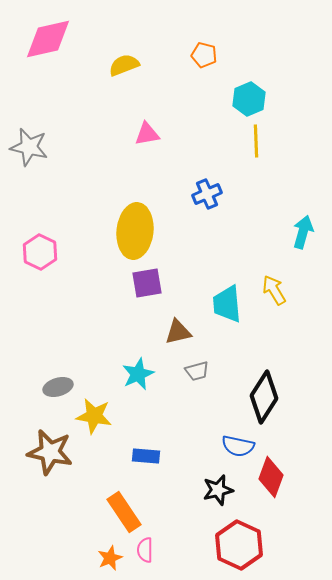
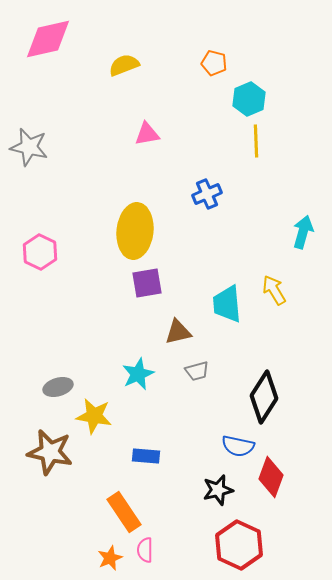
orange pentagon: moved 10 px right, 8 px down
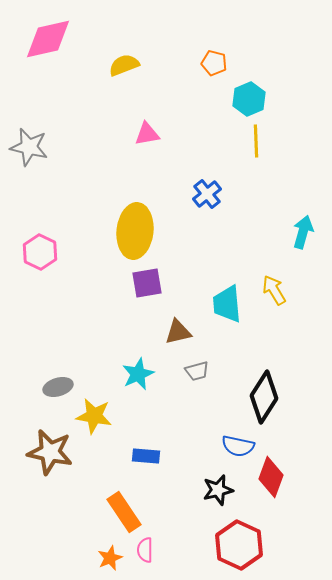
blue cross: rotated 16 degrees counterclockwise
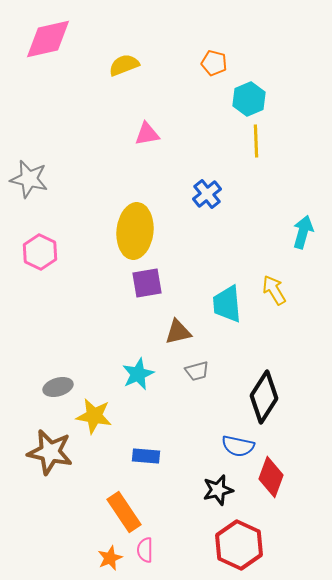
gray star: moved 32 px down
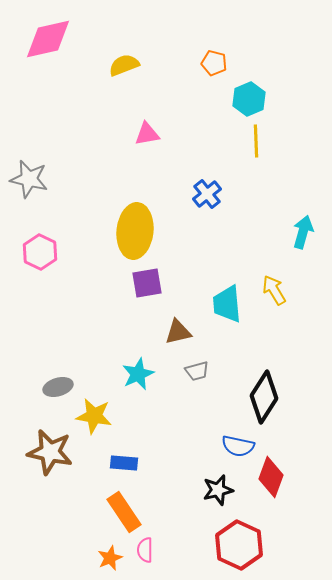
blue rectangle: moved 22 px left, 7 px down
